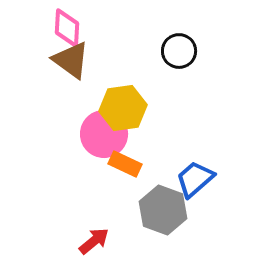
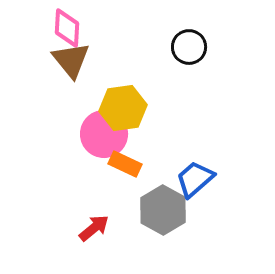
black circle: moved 10 px right, 4 px up
brown triangle: rotated 15 degrees clockwise
gray hexagon: rotated 9 degrees clockwise
red arrow: moved 13 px up
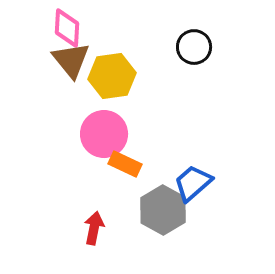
black circle: moved 5 px right
yellow hexagon: moved 11 px left, 32 px up
blue trapezoid: moved 2 px left, 4 px down
red arrow: rotated 40 degrees counterclockwise
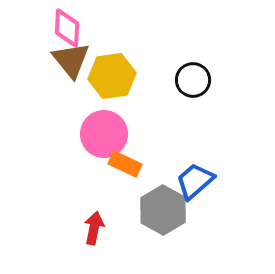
black circle: moved 1 px left, 33 px down
blue trapezoid: moved 2 px right, 2 px up
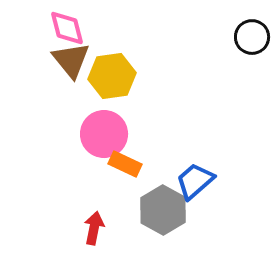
pink diamond: rotated 18 degrees counterclockwise
black circle: moved 59 px right, 43 px up
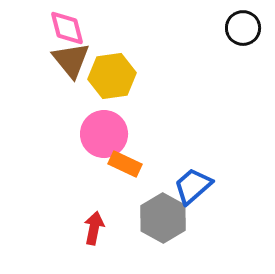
black circle: moved 9 px left, 9 px up
blue trapezoid: moved 2 px left, 5 px down
gray hexagon: moved 8 px down
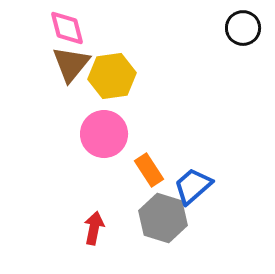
brown triangle: moved 4 px down; rotated 18 degrees clockwise
orange rectangle: moved 24 px right, 6 px down; rotated 32 degrees clockwise
gray hexagon: rotated 12 degrees counterclockwise
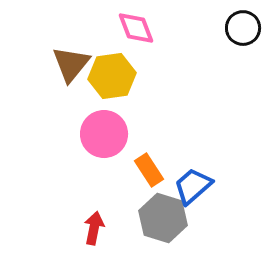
pink diamond: moved 69 px right; rotated 6 degrees counterclockwise
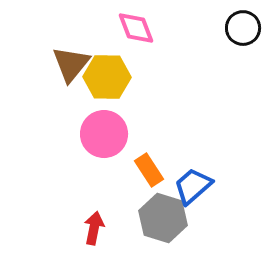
yellow hexagon: moved 5 px left, 1 px down; rotated 9 degrees clockwise
